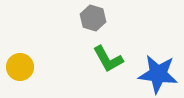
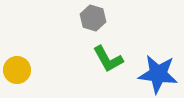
yellow circle: moved 3 px left, 3 px down
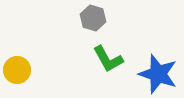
blue star: rotated 12 degrees clockwise
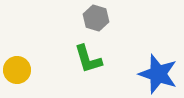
gray hexagon: moved 3 px right
green L-shape: moved 20 px left; rotated 12 degrees clockwise
